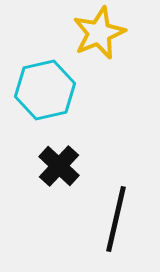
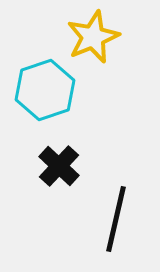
yellow star: moved 6 px left, 4 px down
cyan hexagon: rotated 6 degrees counterclockwise
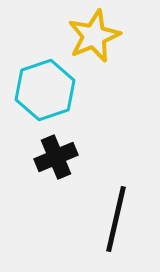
yellow star: moved 1 px right, 1 px up
black cross: moved 3 px left, 9 px up; rotated 24 degrees clockwise
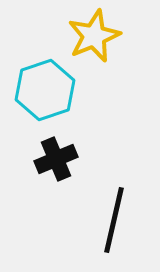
black cross: moved 2 px down
black line: moved 2 px left, 1 px down
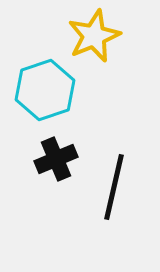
black line: moved 33 px up
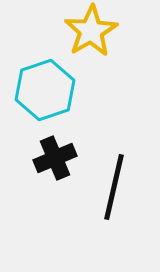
yellow star: moved 3 px left, 5 px up; rotated 8 degrees counterclockwise
black cross: moved 1 px left, 1 px up
